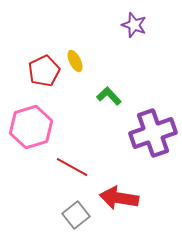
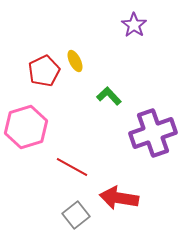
purple star: rotated 15 degrees clockwise
pink hexagon: moved 5 px left
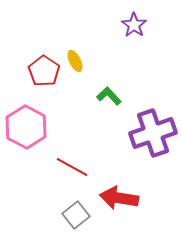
red pentagon: rotated 12 degrees counterclockwise
pink hexagon: rotated 15 degrees counterclockwise
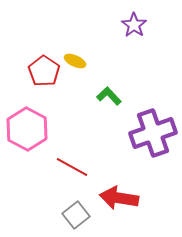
yellow ellipse: rotated 40 degrees counterclockwise
pink hexagon: moved 1 px right, 2 px down
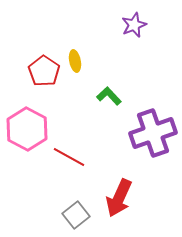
purple star: rotated 15 degrees clockwise
yellow ellipse: rotated 55 degrees clockwise
red line: moved 3 px left, 10 px up
red arrow: rotated 75 degrees counterclockwise
